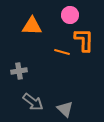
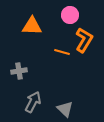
orange L-shape: rotated 30 degrees clockwise
gray arrow: rotated 100 degrees counterclockwise
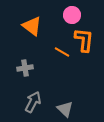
pink circle: moved 2 px right
orange triangle: rotated 35 degrees clockwise
orange L-shape: rotated 25 degrees counterclockwise
orange line: rotated 14 degrees clockwise
gray cross: moved 6 px right, 3 px up
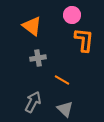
orange line: moved 28 px down
gray cross: moved 13 px right, 10 px up
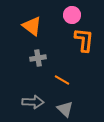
gray arrow: rotated 65 degrees clockwise
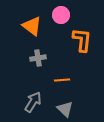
pink circle: moved 11 px left
orange L-shape: moved 2 px left
orange line: rotated 35 degrees counterclockwise
gray arrow: rotated 60 degrees counterclockwise
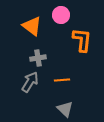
gray arrow: moved 3 px left, 20 px up
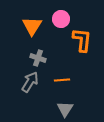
pink circle: moved 4 px down
orange triangle: rotated 25 degrees clockwise
gray cross: rotated 28 degrees clockwise
gray triangle: rotated 18 degrees clockwise
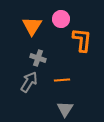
gray arrow: moved 1 px left
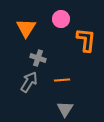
orange triangle: moved 6 px left, 2 px down
orange L-shape: moved 4 px right
